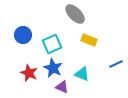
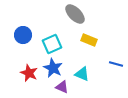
blue line: rotated 40 degrees clockwise
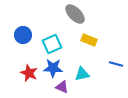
blue star: rotated 24 degrees counterclockwise
cyan triangle: rotated 35 degrees counterclockwise
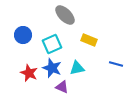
gray ellipse: moved 10 px left, 1 px down
blue star: moved 1 px left; rotated 18 degrees clockwise
cyan triangle: moved 5 px left, 6 px up
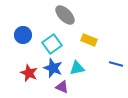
cyan square: rotated 12 degrees counterclockwise
blue star: moved 1 px right
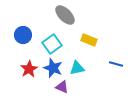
red star: moved 4 px up; rotated 18 degrees clockwise
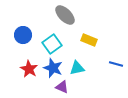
red star: rotated 12 degrees counterclockwise
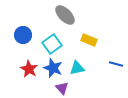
purple triangle: moved 1 px down; rotated 24 degrees clockwise
